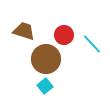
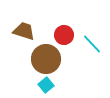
cyan square: moved 1 px right, 1 px up
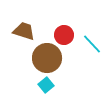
brown circle: moved 1 px right, 1 px up
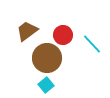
brown trapezoid: moved 3 px right; rotated 55 degrees counterclockwise
red circle: moved 1 px left
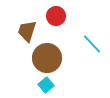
brown trapezoid: rotated 35 degrees counterclockwise
red circle: moved 7 px left, 19 px up
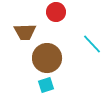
red circle: moved 4 px up
brown trapezoid: moved 2 px left, 1 px down; rotated 110 degrees counterclockwise
cyan square: rotated 21 degrees clockwise
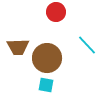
brown trapezoid: moved 7 px left, 15 px down
cyan line: moved 5 px left, 1 px down
cyan square: rotated 28 degrees clockwise
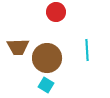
cyan line: moved 5 px down; rotated 40 degrees clockwise
cyan square: rotated 21 degrees clockwise
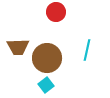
cyan line: rotated 15 degrees clockwise
cyan square: rotated 21 degrees clockwise
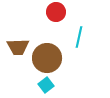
cyan line: moved 8 px left, 13 px up
